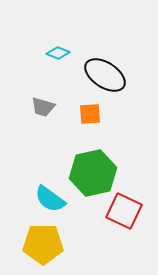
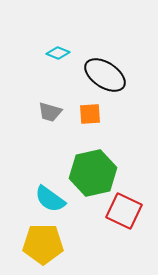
gray trapezoid: moved 7 px right, 5 px down
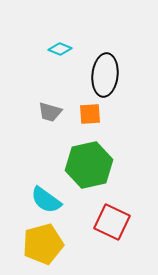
cyan diamond: moved 2 px right, 4 px up
black ellipse: rotated 63 degrees clockwise
green hexagon: moved 4 px left, 8 px up
cyan semicircle: moved 4 px left, 1 px down
red square: moved 12 px left, 11 px down
yellow pentagon: rotated 15 degrees counterclockwise
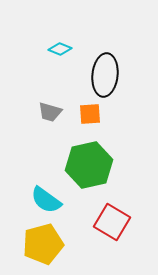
red square: rotated 6 degrees clockwise
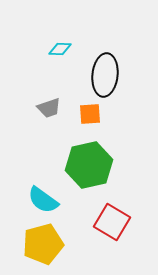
cyan diamond: rotated 20 degrees counterclockwise
gray trapezoid: moved 1 px left, 4 px up; rotated 35 degrees counterclockwise
cyan semicircle: moved 3 px left
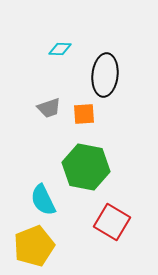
orange square: moved 6 px left
green hexagon: moved 3 px left, 2 px down; rotated 24 degrees clockwise
cyan semicircle: rotated 28 degrees clockwise
yellow pentagon: moved 9 px left, 2 px down; rotated 6 degrees counterclockwise
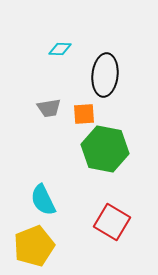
gray trapezoid: rotated 10 degrees clockwise
green hexagon: moved 19 px right, 18 px up
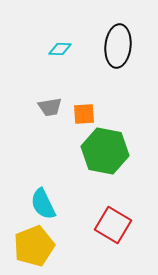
black ellipse: moved 13 px right, 29 px up
gray trapezoid: moved 1 px right, 1 px up
green hexagon: moved 2 px down
cyan semicircle: moved 4 px down
red square: moved 1 px right, 3 px down
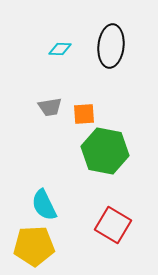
black ellipse: moved 7 px left
cyan semicircle: moved 1 px right, 1 px down
yellow pentagon: rotated 18 degrees clockwise
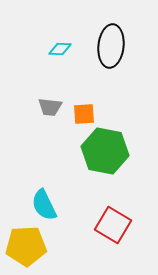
gray trapezoid: rotated 15 degrees clockwise
yellow pentagon: moved 8 px left
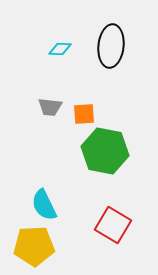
yellow pentagon: moved 8 px right
